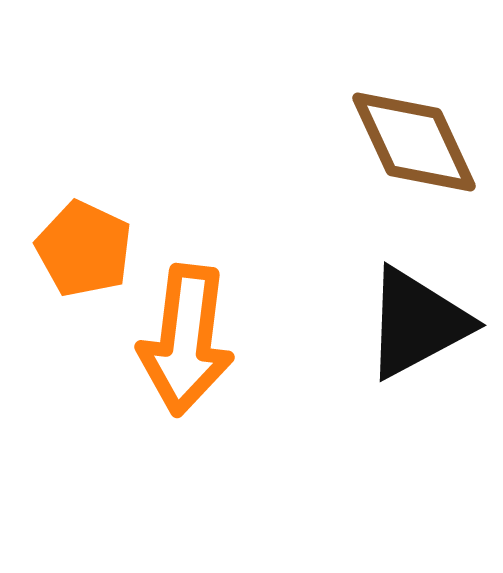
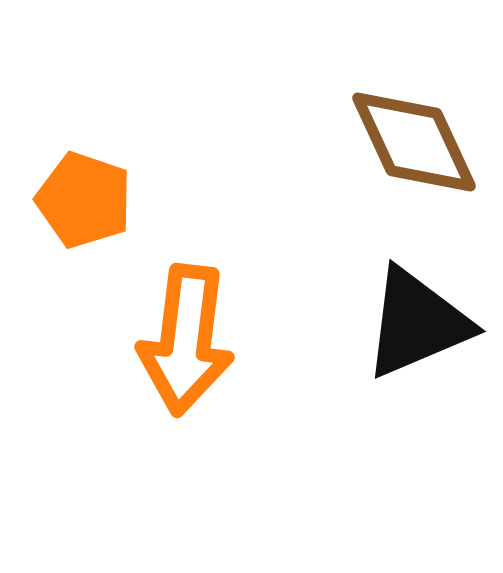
orange pentagon: moved 49 px up; rotated 6 degrees counterclockwise
black triangle: rotated 5 degrees clockwise
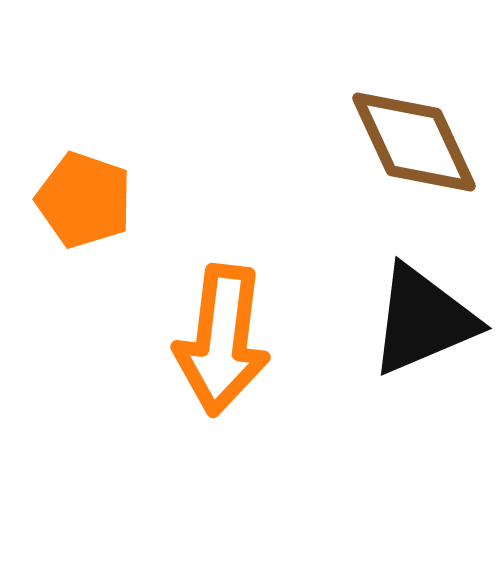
black triangle: moved 6 px right, 3 px up
orange arrow: moved 36 px right
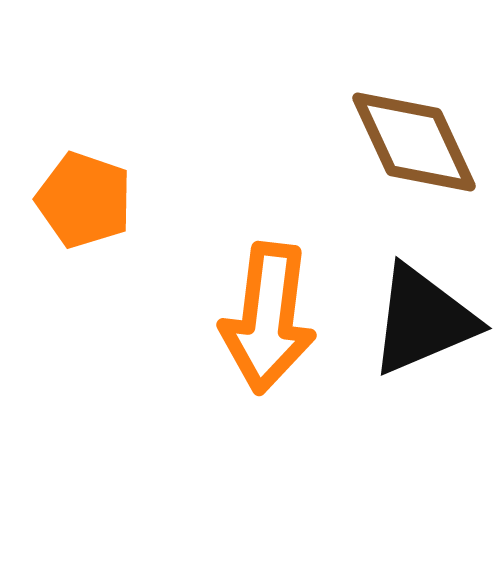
orange arrow: moved 46 px right, 22 px up
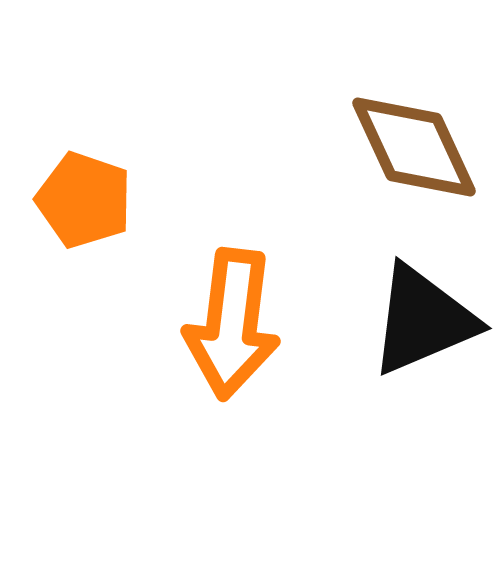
brown diamond: moved 5 px down
orange arrow: moved 36 px left, 6 px down
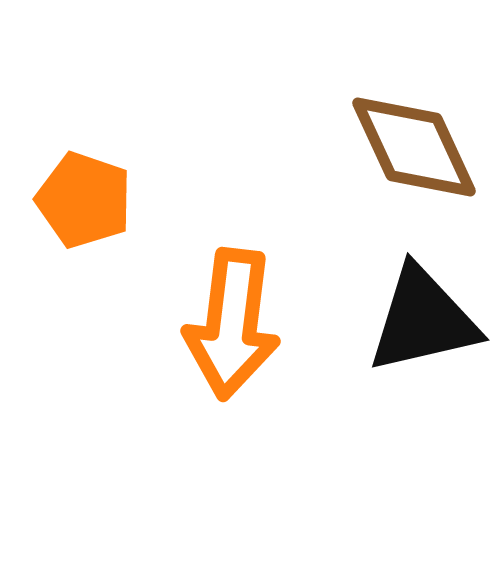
black triangle: rotated 10 degrees clockwise
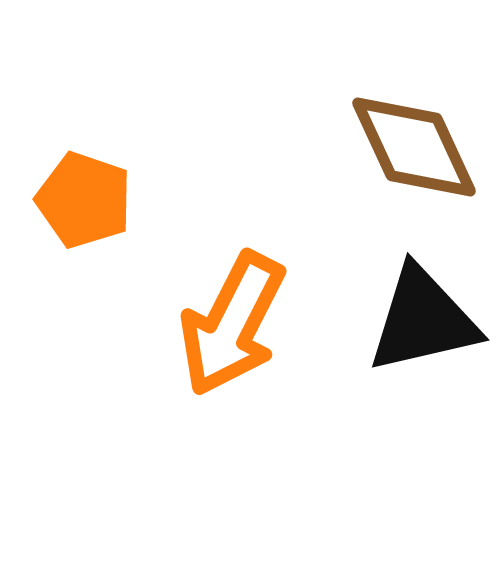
orange arrow: rotated 20 degrees clockwise
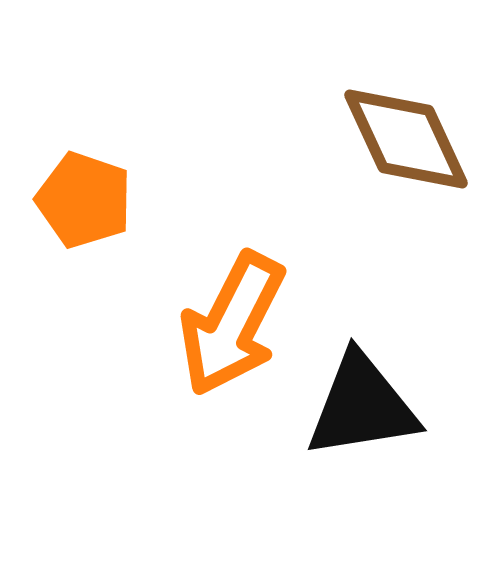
brown diamond: moved 8 px left, 8 px up
black triangle: moved 61 px left, 86 px down; rotated 4 degrees clockwise
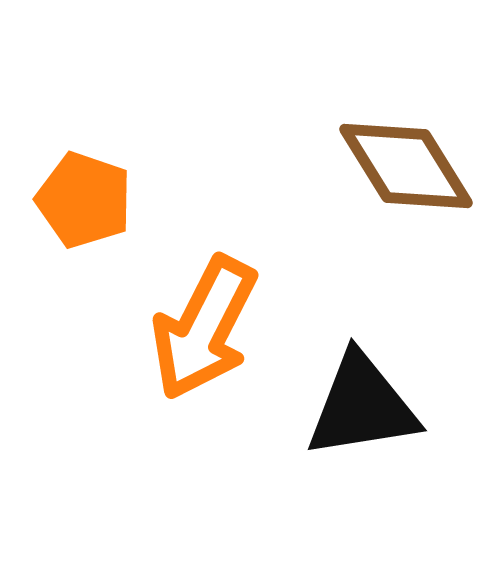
brown diamond: moved 27 px down; rotated 7 degrees counterclockwise
orange arrow: moved 28 px left, 4 px down
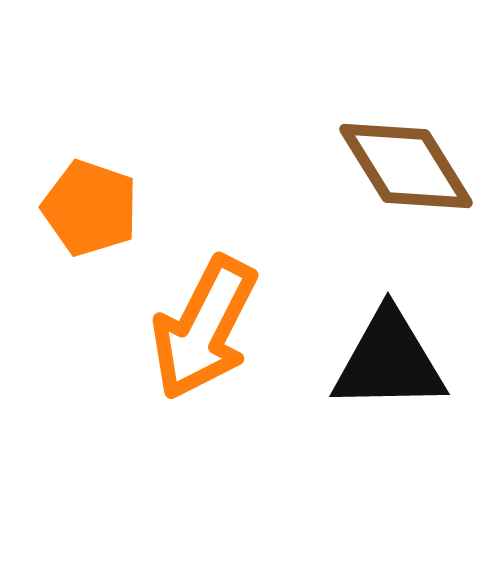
orange pentagon: moved 6 px right, 8 px down
black triangle: moved 27 px right, 45 px up; rotated 8 degrees clockwise
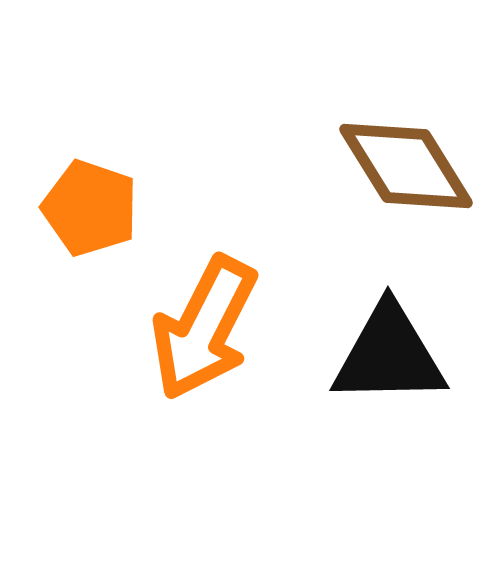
black triangle: moved 6 px up
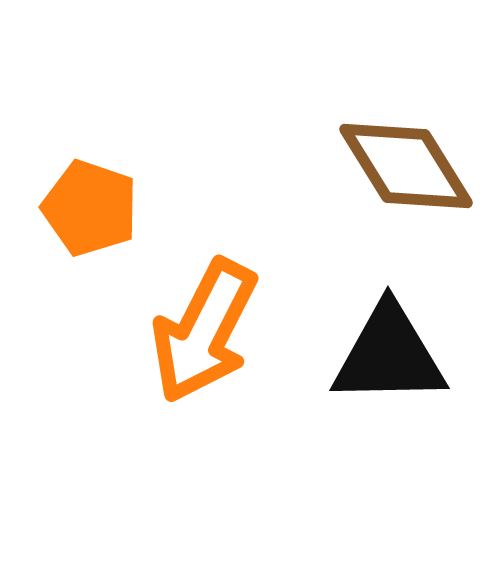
orange arrow: moved 3 px down
